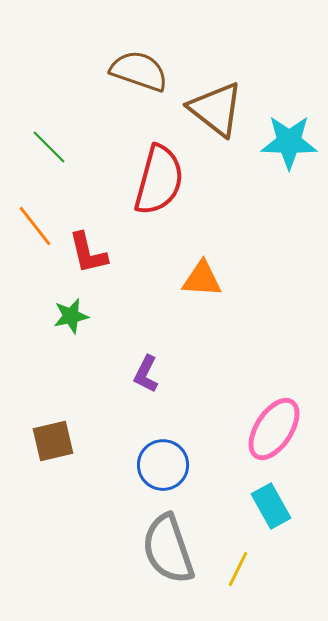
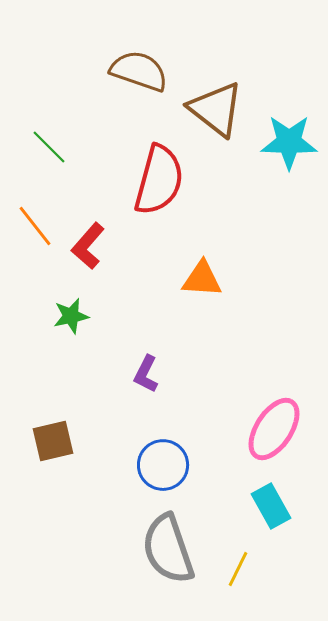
red L-shape: moved 7 px up; rotated 54 degrees clockwise
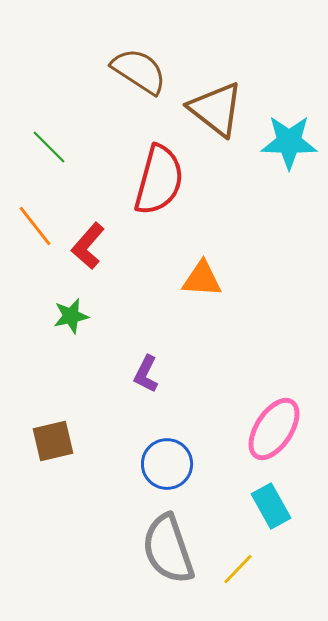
brown semicircle: rotated 14 degrees clockwise
blue circle: moved 4 px right, 1 px up
yellow line: rotated 18 degrees clockwise
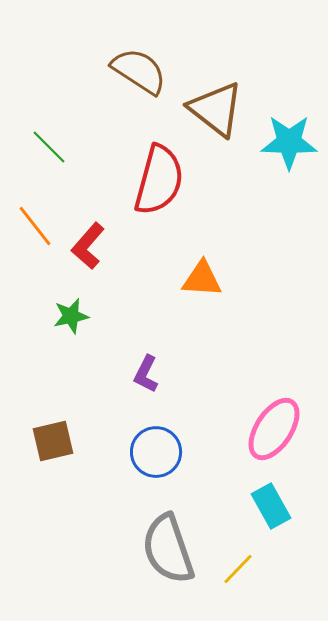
blue circle: moved 11 px left, 12 px up
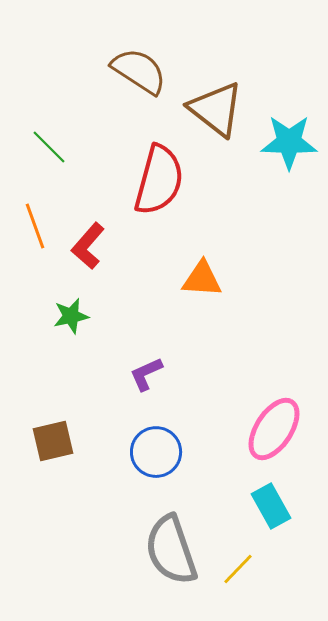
orange line: rotated 18 degrees clockwise
purple L-shape: rotated 39 degrees clockwise
gray semicircle: moved 3 px right, 1 px down
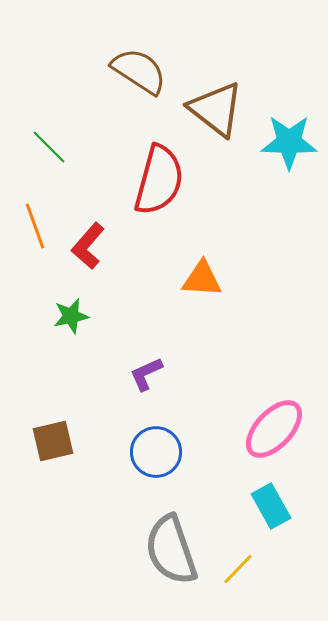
pink ellipse: rotated 10 degrees clockwise
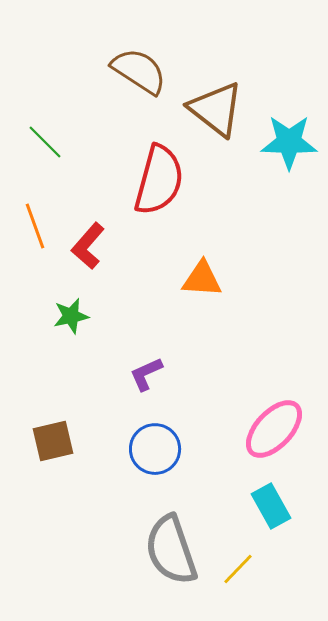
green line: moved 4 px left, 5 px up
blue circle: moved 1 px left, 3 px up
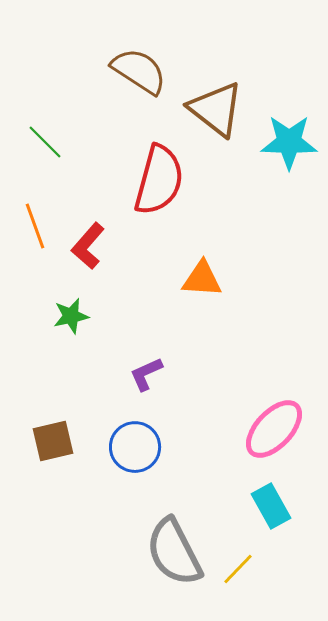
blue circle: moved 20 px left, 2 px up
gray semicircle: moved 3 px right, 2 px down; rotated 8 degrees counterclockwise
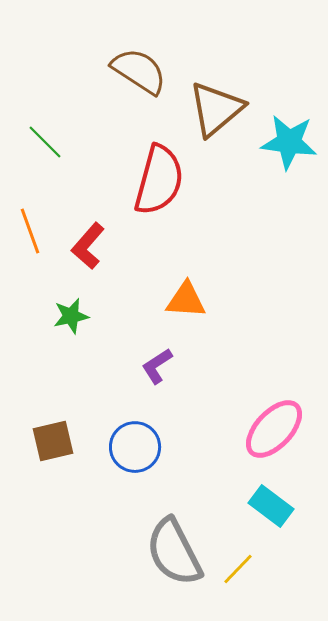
brown triangle: rotated 42 degrees clockwise
cyan star: rotated 6 degrees clockwise
orange line: moved 5 px left, 5 px down
orange triangle: moved 16 px left, 21 px down
purple L-shape: moved 11 px right, 8 px up; rotated 9 degrees counterclockwise
cyan rectangle: rotated 24 degrees counterclockwise
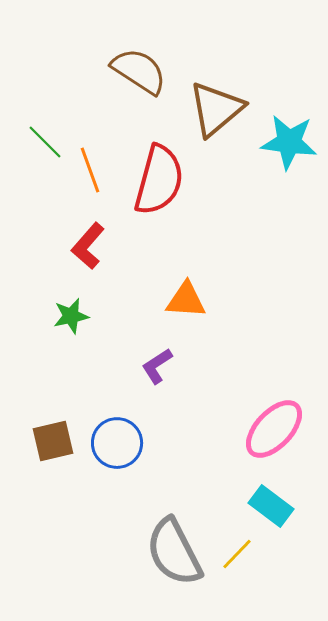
orange line: moved 60 px right, 61 px up
blue circle: moved 18 px left, 4 px up
yellow line: moved 1 px left, 15 px up
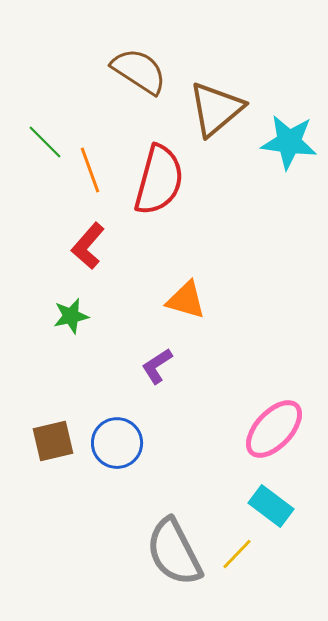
orange triangle: rotated 12 degrees clockwise
